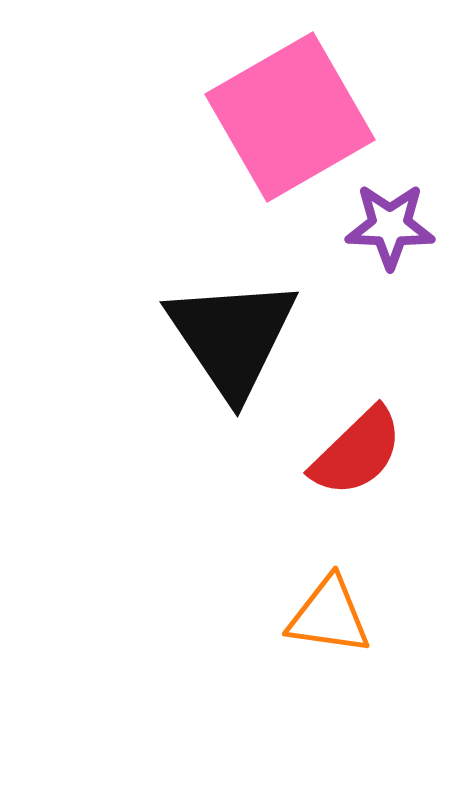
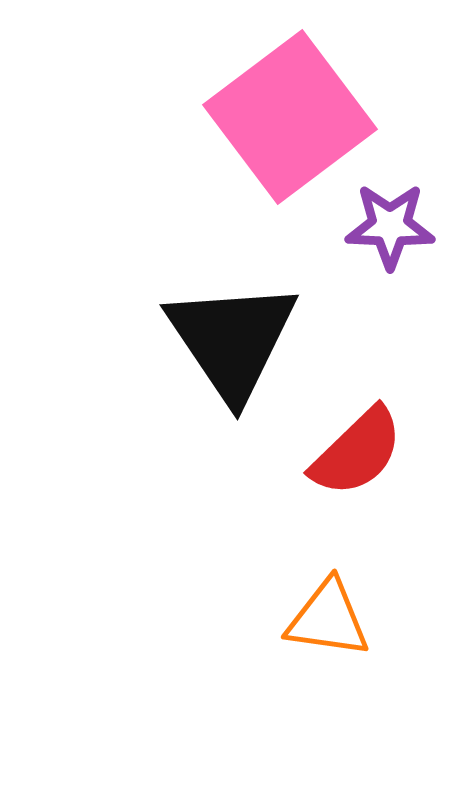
pink square: rotated 7 degrees counterclockwise
black triangle: moved 3 px down
orange triangle: moved 1 px left, 3 px down
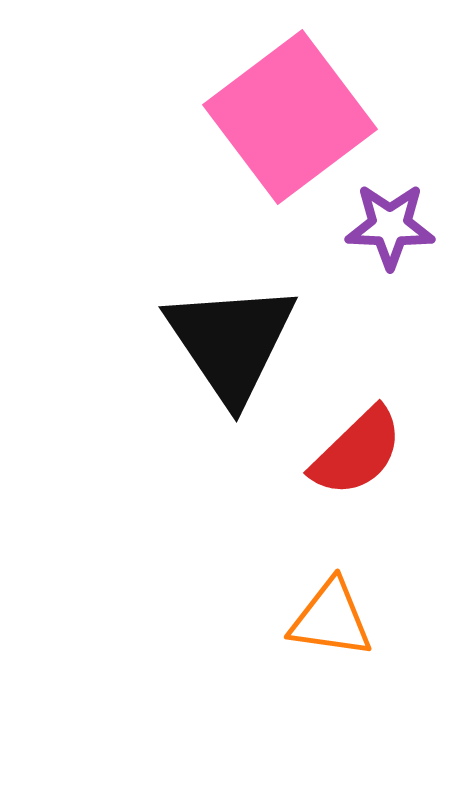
black triangle: moved 1 px left, 2 px down
orange triangle: moved 3 px right
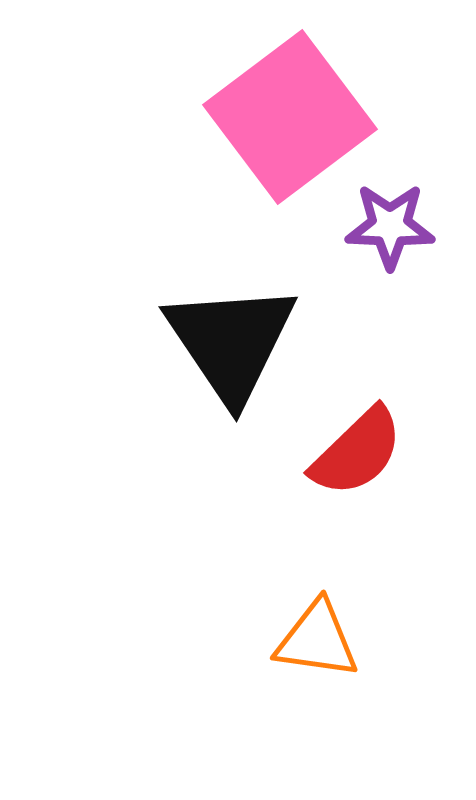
orange triangle: moved 14 px left, 21 px down
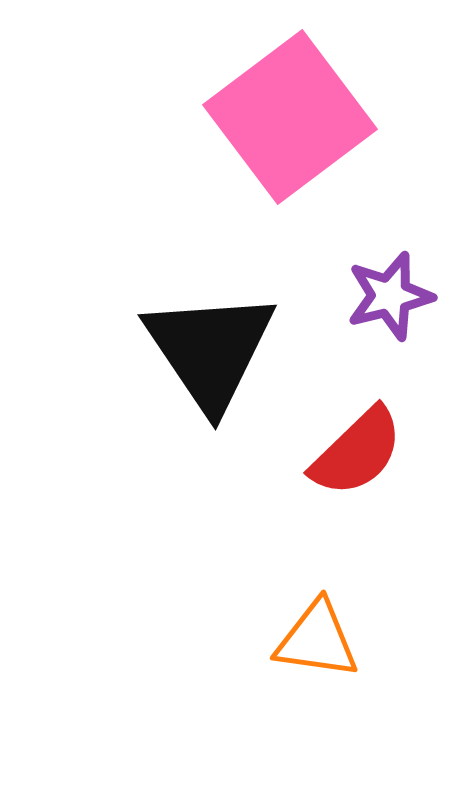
purple star: moved 70 px down; rotated 16 degrees counterclockwise
black triangle: moved 21 px left, 8 px down
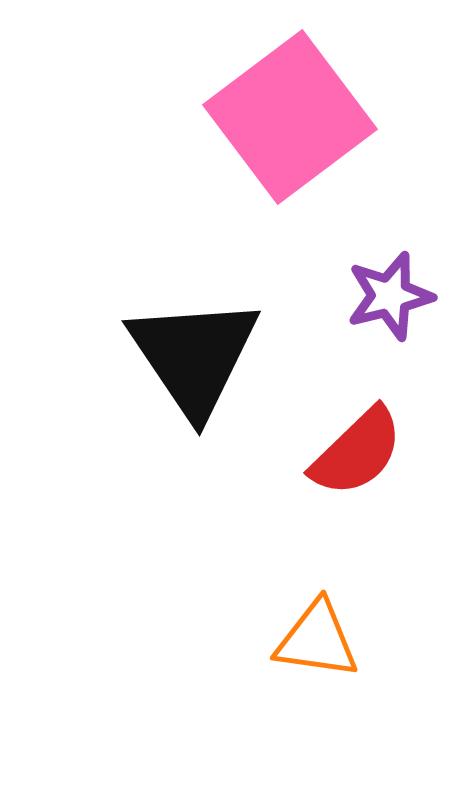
black triangle: moved 16 px left, 6 px down
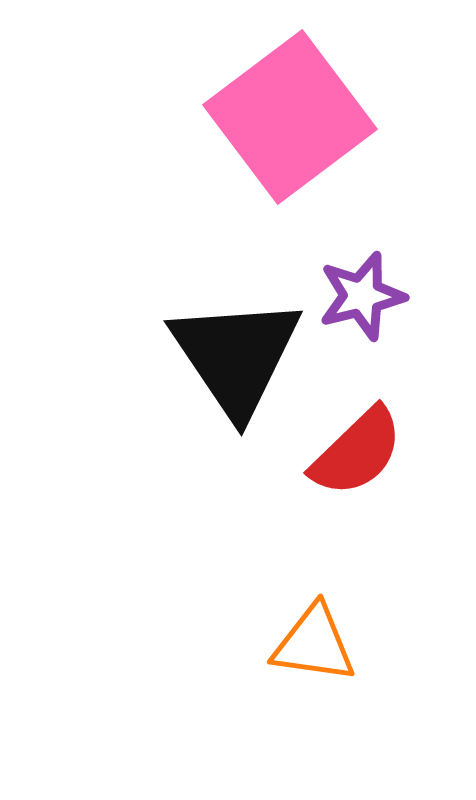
purple star: moved 28 px left
black triangle: moved 42 px right
orange triangle: moved 3 px left, 4 px down
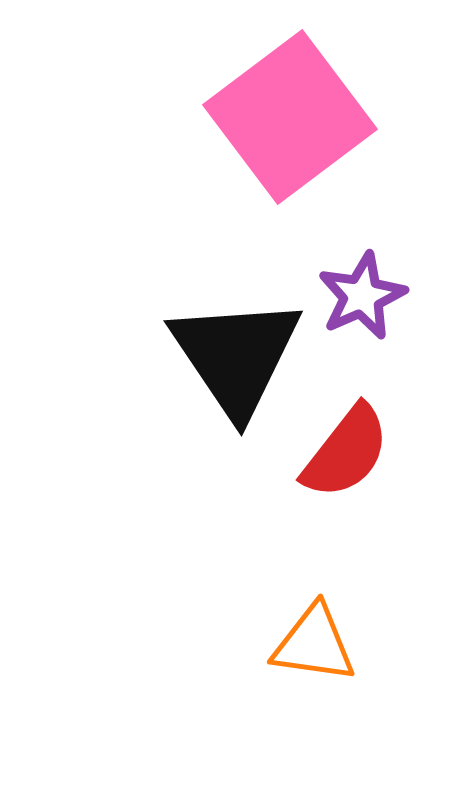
purple star: rotated 10 degrees counterclockwise
red semicircle: moved 11 px left; rotated 8 degrees counterclockwise
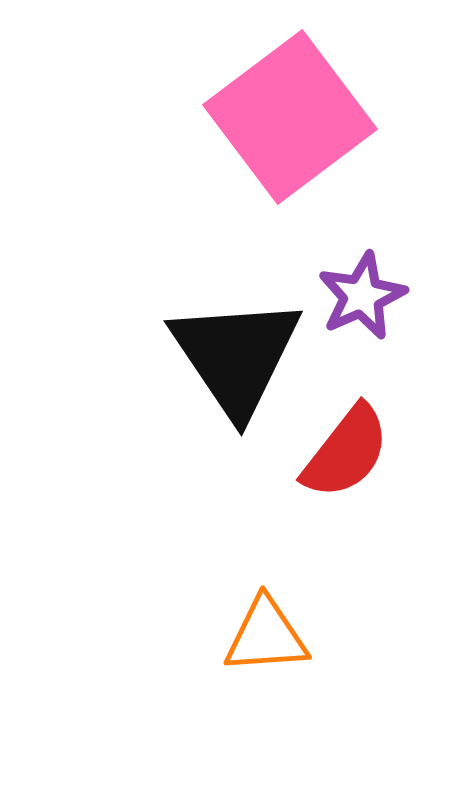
orange triangle: moved 48 px left, 8 px up; rotated 12 degrees counterclockwise
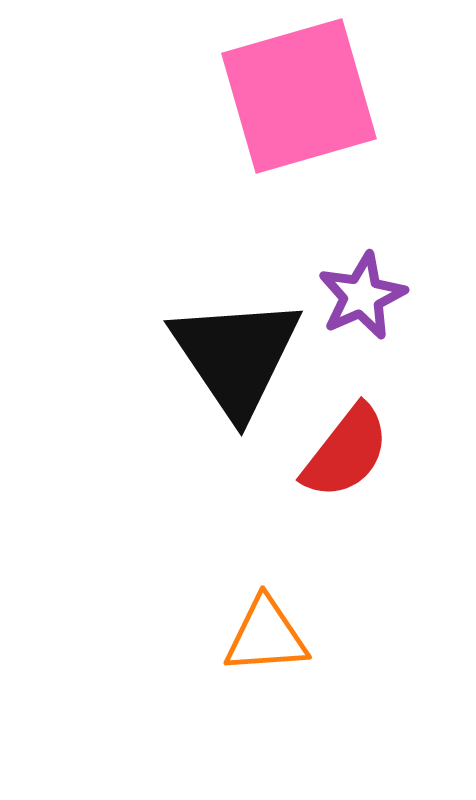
pink square: moved 9 px right, 21 px up; rotated 21 degrees clockwise
